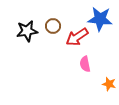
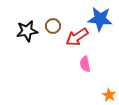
orange star: moved 11 px down; rotated 16 degrees clockwise
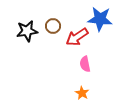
orange star: moved 27 px left, 2 px up
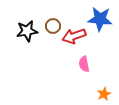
red arrow: moved 3 px left, 1 px up; rotated 15 degrees clockwise
pink semicircle: moved 1 px left
orange star: moved 22 px right, 1 px down; rotated 16 degrees clockwise
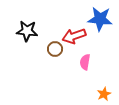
brown circle: moved 2 px right, 23 px down
black star: rotated 15 degrees clockwise
pink semicircle: moved 1 px right, 2 px up; rotated 21 degrees clockwise
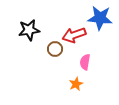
blue star: moved 1 px up
black star: moved 2 px right, 1 px up; rotated 15 degrees counterclockwise
red arrow: moved 1 px up
orange star: moved 28 px left, 10 px up
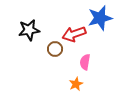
blue star: rotated 20 degrees counterclockwise
red arrow: moved 1 px up
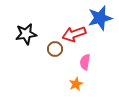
black star: moved 3 px left, 4 px down
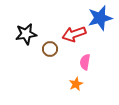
brown circle: moved 5 px left
